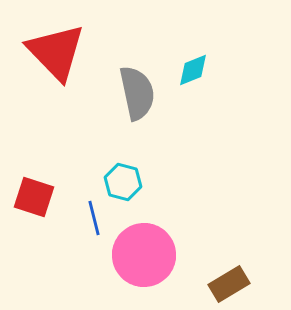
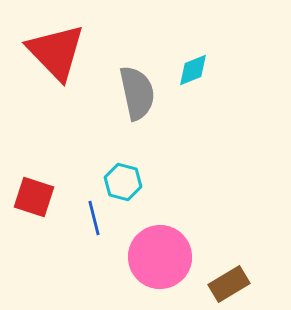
pink circle: moved 16 px right, 2 px down
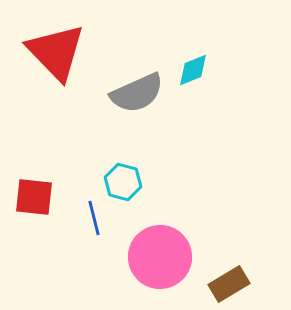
gray semicircle: rotated 78 degrees clockwise
red square: rotated 12 degrees counterclockwise
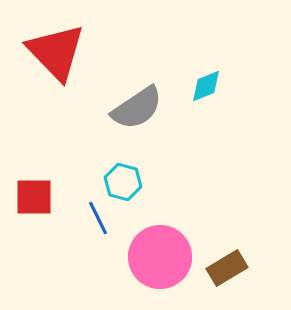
cyan diamond: moved 13 px right, 16 px down
gray semicircle: moved 15 px down; rotated 10 degrees counterclockwise
red square: rotated 6 degrees counterclockwise
blue line: moved 4 px right; rotated 12 degrees counterclockwise
brown rectangle: moved 2 px left, 16 px up
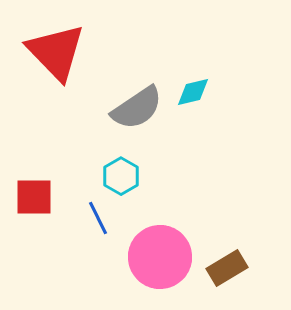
cyan diamond: moved 13 px left, 6 px down; rotated 9 degrees clockwise
cyan hexagon: moved 2 px left, 6 px up; rotated 15 degrees clockwise
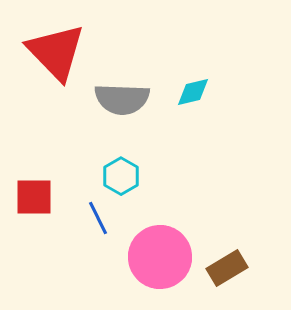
gray semicircle: moved 15 px left, 9 px up; rotated 36 degrees clockwise
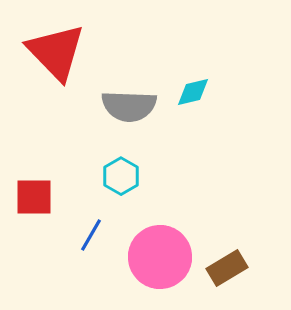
gray semicircle: moved 7 px right, 7 px down
blue line: moved 7 px left, 17 px down; rotated 56 degrees clockwise
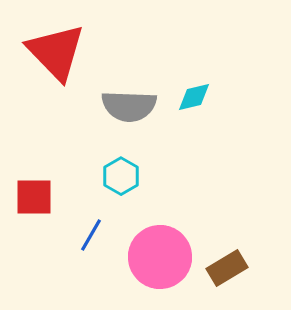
cyan diamond: moved 1 px right, 5 px down
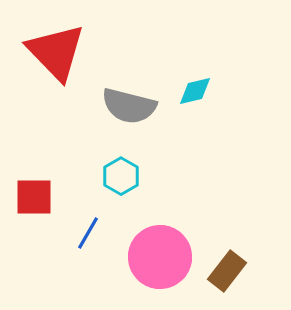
cyan diamond: moved 1 px right, 6 px up
gray semicircle: rotated 12 degrees clockwise
blue line: moved 3 px left, 2 px up
brown rectangle: moved 3 px down; rotated 21 degrees counterclockwise
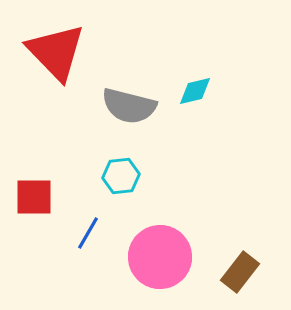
cyan hexagon: rotated 24 degrees clockwise
brown rectangle: moved 13 px right, 1 px down
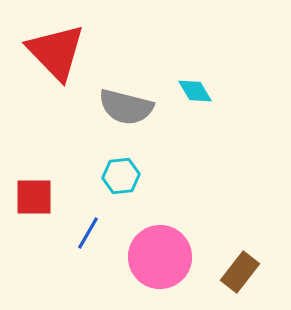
cyan diamond: rotated 72 degrees clockwise
gray semicircle: moved 3 px left, 1 px down
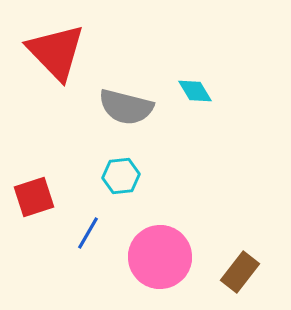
red square: rotated 18 degrees counterclockwise
